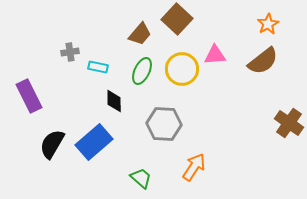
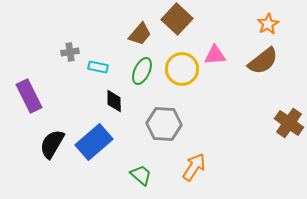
green trapezoid: moved 3 px up
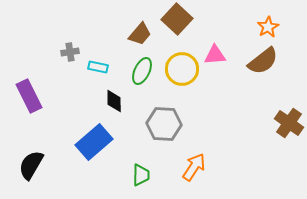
orange star: moved 3 px down
black semicircle: moved 21 px left, 21 px down
green trapezoid: rotated 50 degrees clockwise
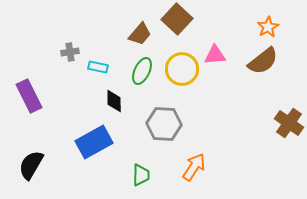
blue rectangle: rotated 12 degrees clockwise
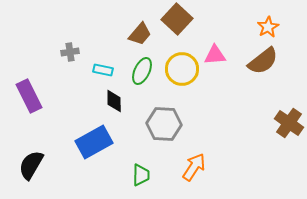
cyan rectangle: moved 5 px right, 3 px down
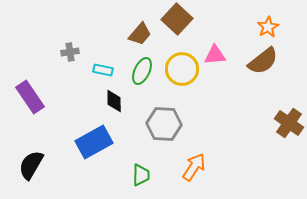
purple rectangle: moved 1 px right, 1 px down; rotated 8 degrees counterclockwise
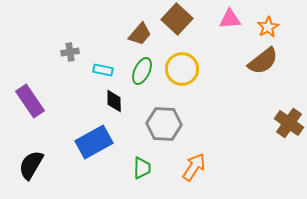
pink triangle: moved 15 px right, 36 px up
purple rectangle: moved 4 px down
green trapezoid: moved 1 px right, 7 px up
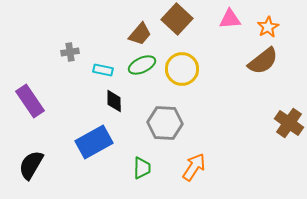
green ellipse: moved 6 px up; rotated 40 degrees clockwise
gray hexagon: moved 1 px right, 1 px up
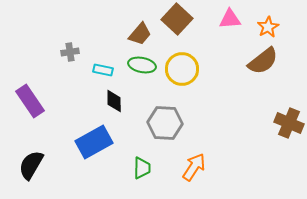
green ellipse: rotated 36 degrees clockwise
brown cross: rotated 12 degrees counterclockwise
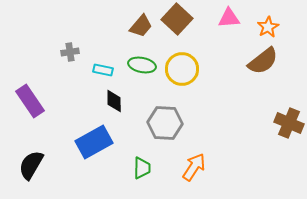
pink triangle: moved 1 px left, 1 px up
brown trapezoid: moved 1 px right, 8 px up
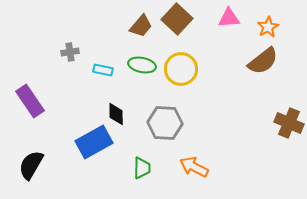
yellow circle: moved 1 px left
black diamond: moved 2 px right, 13 px down
orange arrow: rotated 96 degrees counterclockwise
